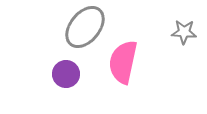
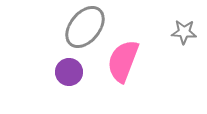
pink semicircle: moved 1 px up; rotated 9 degrees clockwise
purple circle: moved 3 px right, 2 px up
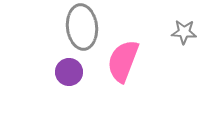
gray ellipse: moved 3 px left; rotated 45 degrees counterclockwise
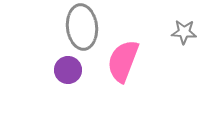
purple circle: moved 1 px left, 2 px up
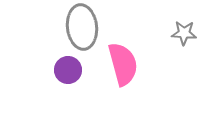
gray star: moved 1 px down
pink semicircle: moved 3 px down; rotated 144 degrees clockwise
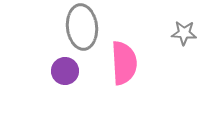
pink semicircle: moved 1 px right, 1 px up; rotated 12 degrees clockwise
purple circle: moved 3 px left, 1 px down
